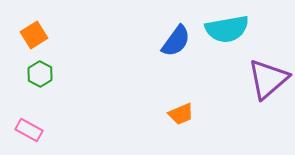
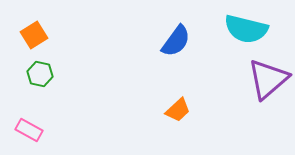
cyan semicircle: moved 19 px right; rotated 24 degrees clockwise
green hexagon: rotated 15 degrees counterclockwise
orange trapezoid: moved 3 px left, 4 px up; rotated 20 degrees counterclockwise
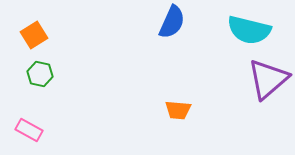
cyan semicircle: moved 3 px right, 1 px down
blue semicircle: moved 4 px left, 19 px up; rotated 12 degrees counterclockwise
orange trapezoid: rotated 48 degrees clockwise
